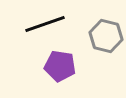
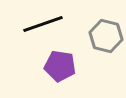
black line: moved 2 px left
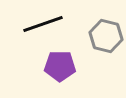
purple pentagon: rotated 8 degrees counterclockwise
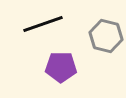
purple pentagon: moved 1 px right, 1 px down
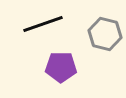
gray hexagon: moved 1 px left, 2 px up
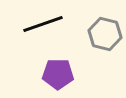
purple pentagon: moved 3 px left, 7 px down
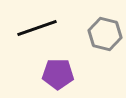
black line: moved 6 px left, 4 px down
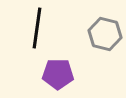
black line: rotated 63 degrees counterclockwise
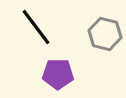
black line: moved 1 px left, 1 px up; rotated 45 degrees counterclockwise
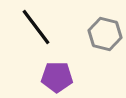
purple pentagon: moved 1 px left, 3 px down
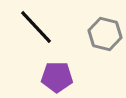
black line: rotated 6 degrees counterclockwise
